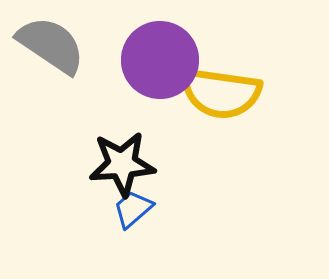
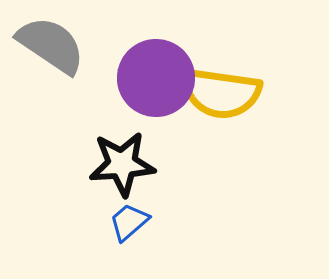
purple circle: moved 4 px left, 18 px down
blue trapezoid: moved 4 px left, 13 px down
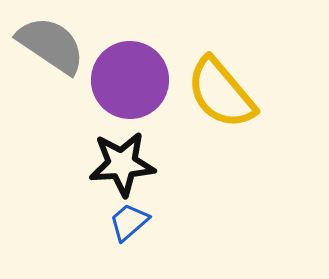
purple circle: moved 26 px left, 2 px down
yellow semicircle: rotated 42 degrees clockwise
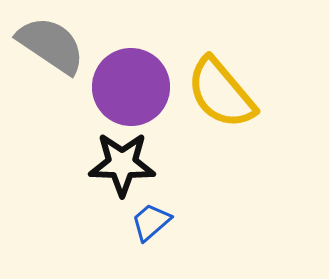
purple circle: moved 1 px right, 7 px down
black star: rotated 6 degrees clockwise
blue trapezoid: moved 22 px right
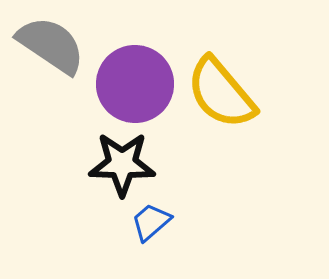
purple circle: moved 4 px right, 3 px up
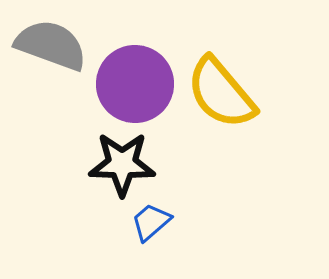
gray semicircle: rotated 14 degrees counterclockwise
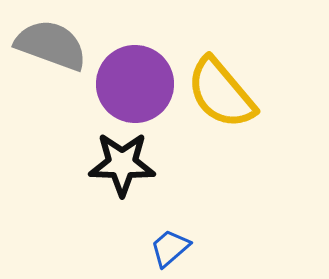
blue trapezoid: moved 19 px right, 26 px down
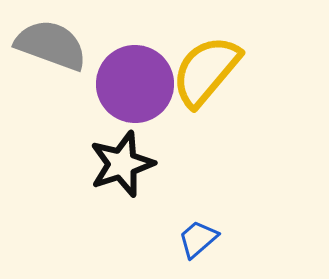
yellow semicircle: moved 15 px left, 22 px up; rotated 80 degrees clockwise
black star: rotated 20 degrees counterclockwise
blue trapezoid: moved 28 px right, 9 px up
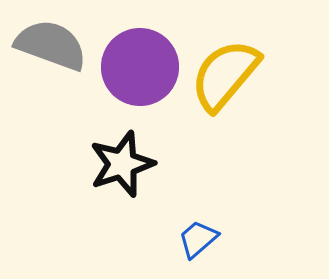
yellow semicircle: moved 19 px right, 4 px down
purple circle: moved 5 px right, 17 px up
